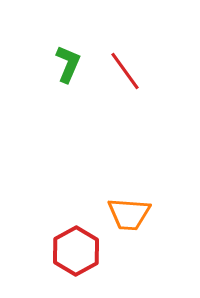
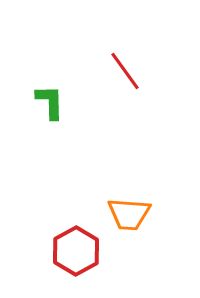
green L-shape: moved 18 px left, 38 px down; rotated 24 degrees counterclockwise
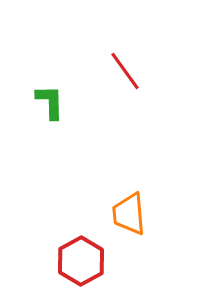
orange trapezoid: rotated 81 degrees clockwise
red hexagon: moved 5 px right, 10 px down
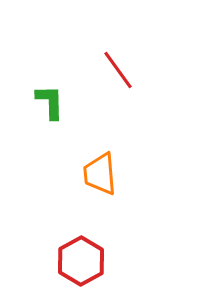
red line: moved 7 px left, 1 px up
orange trapezoid: moved 29 px left, 40 px up
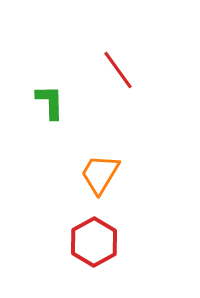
orange trapezoid: rotated 36 degrees clockwise
red hexagon: moved 13 px right, 19 px up
